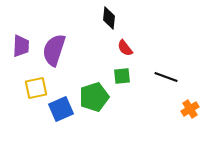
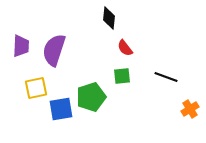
green pentagon: moved 3 px left
blue square: rotated 15 degrees clockwise
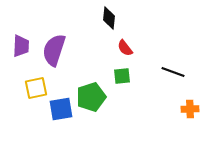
black line: moved 7 px right, 5 px up
orange cross: rotated 30 degrees clockwise
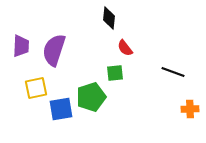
green square: moved 7 px left, 3 px up
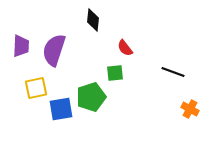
black diamond: moved 16 px left, 2 px down
orange cross: rotated 30 degrees clockwise
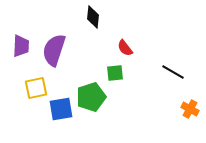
black diamond: moved 3 px up
black line: rotated 10 degrees clockwise
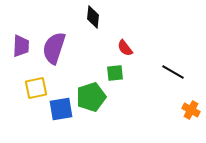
purple semicircle: moved 2 px up
orange cross: moved 1 px right, 1 px down
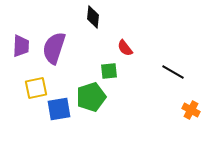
green square: moved 6 px left, 2 px up
blue square: moved 2 px left
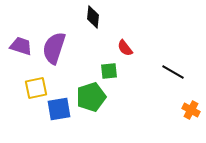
purple trapezoid: rotated 75 degrees counterclockwise
